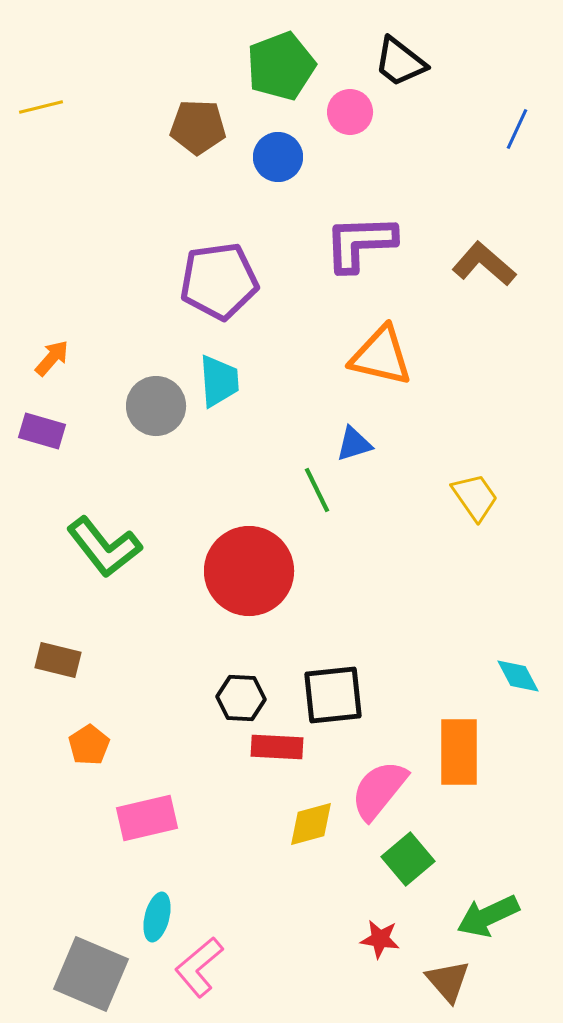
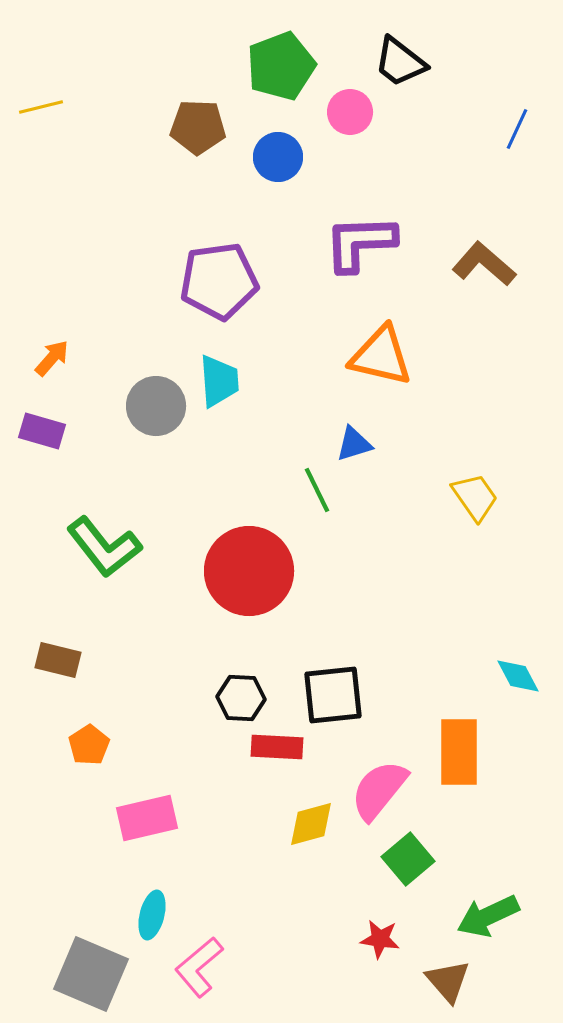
cyan ellipse: moved 5 px left, 2 px up
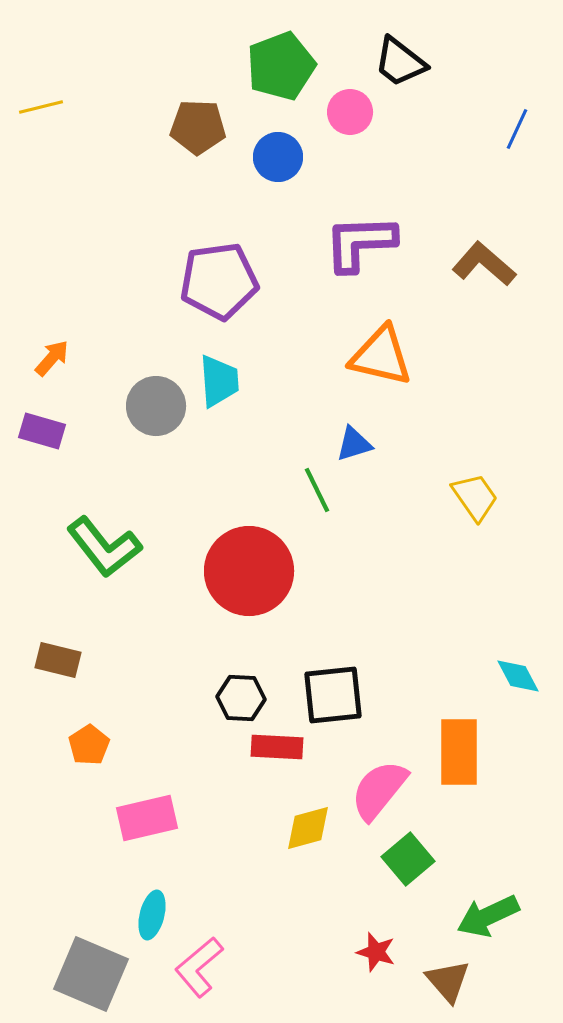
yellow diamond: moved 3 px left, 4 px down
red star: moved 4 px left, 13 px down; rotated 9 degrees clockwise
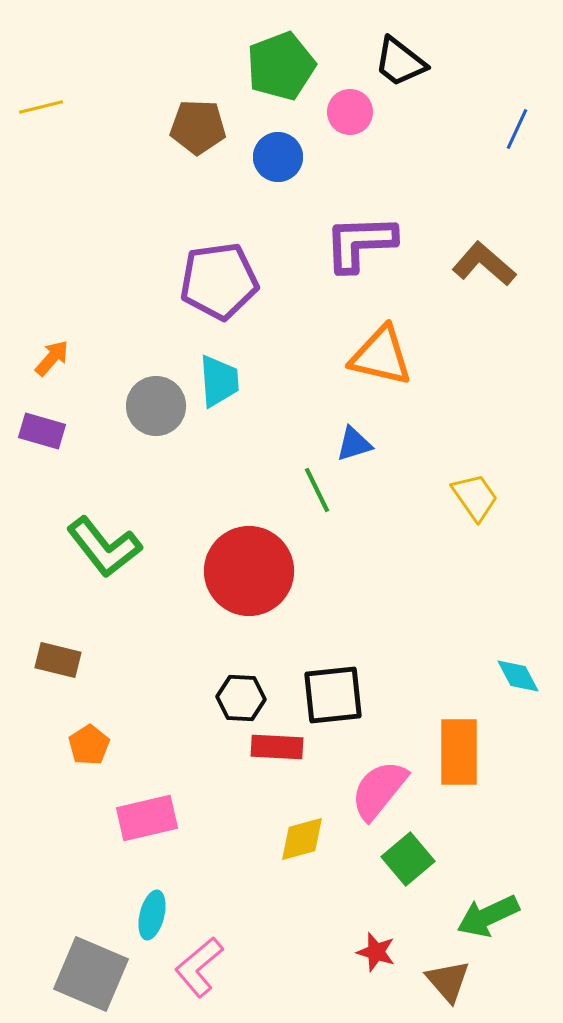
yellow diamond: moved 6 px left, 11 px down
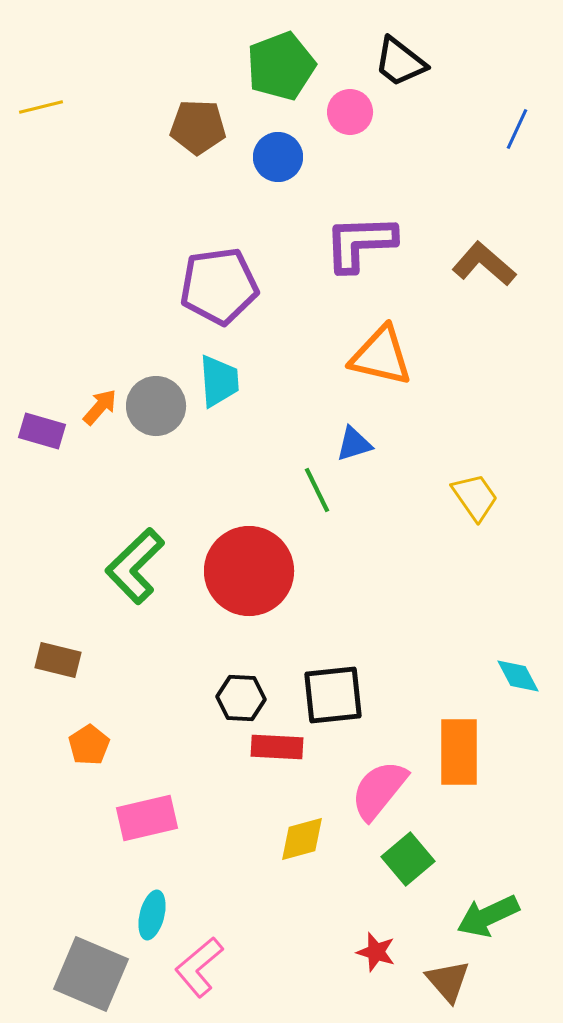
purple pentagon: moved 5 px down
orange arrow: moved 48 px right, 49 px down
green L-shape: moved 31 px right, 19 px down; rotated 84 degrees clockwise
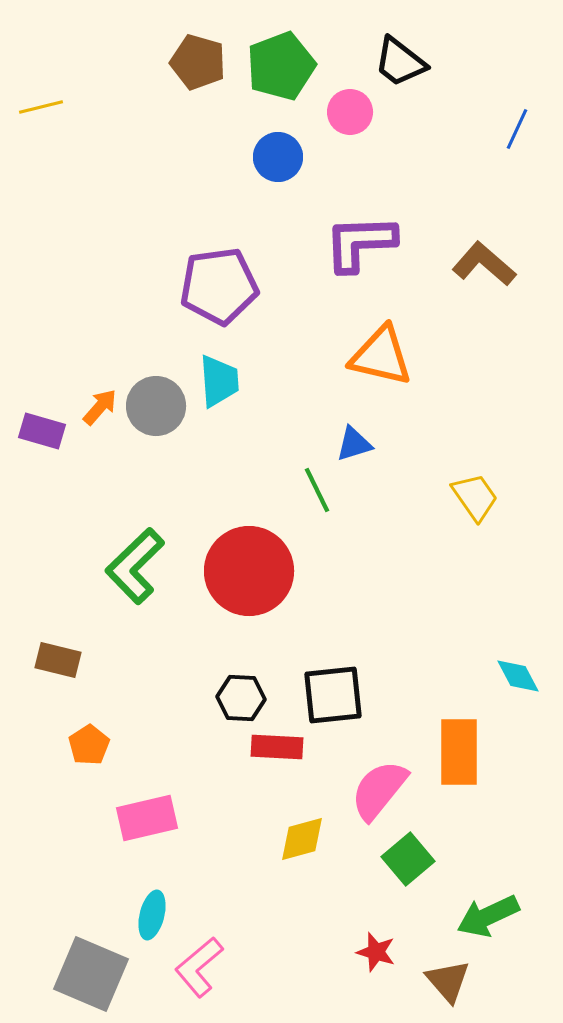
brown pentagon: moved 65 px up; rotated 14 degrees clockwise
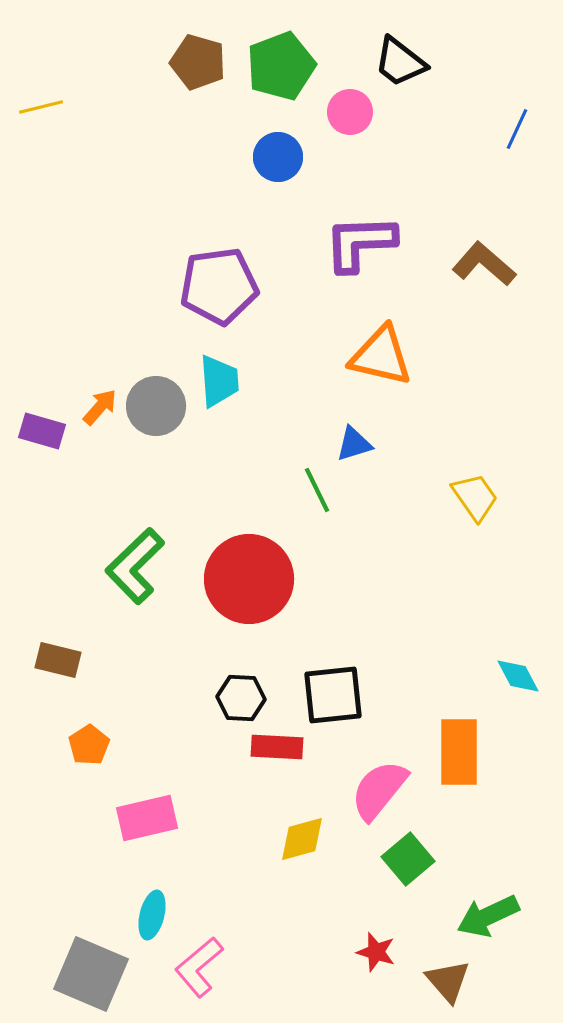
red circle: moved 8 px down
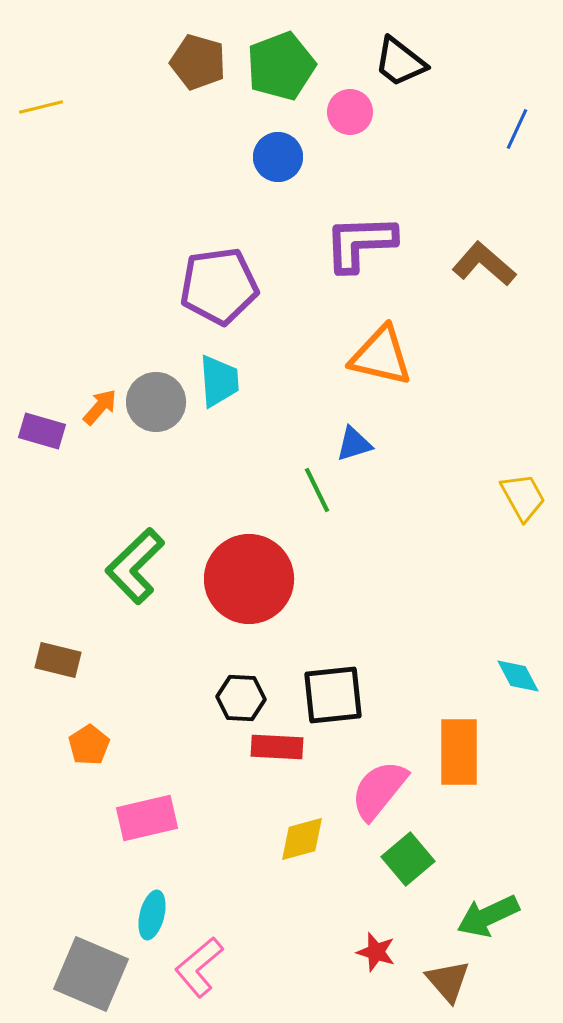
gray circle: moved 4 px up
yellow trapezoid: moved 48 px right; rotated 6 degrees clockwise
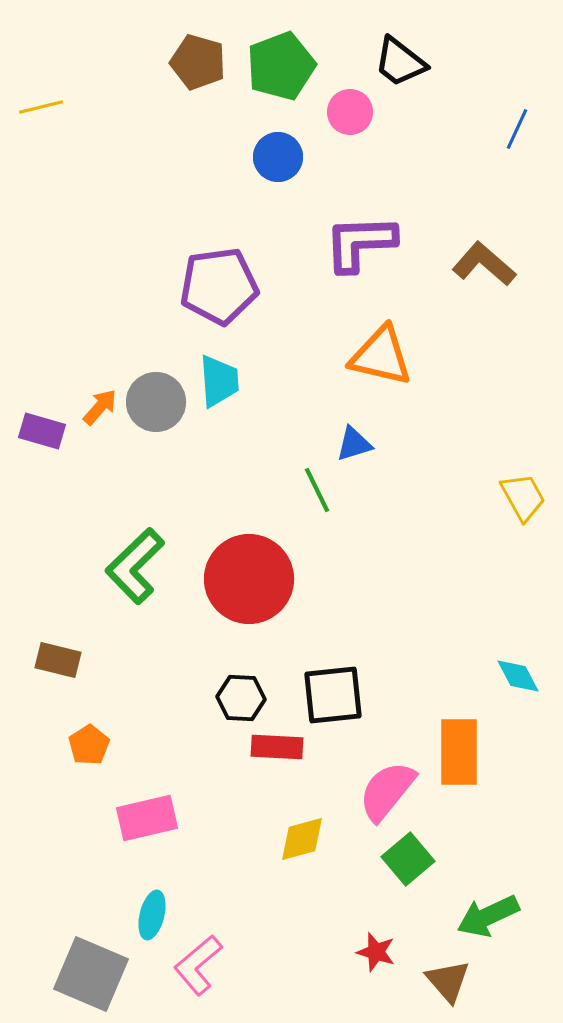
pink semicircle: moved 8 px right, 1 px down
pink L-shape: moved 1 px left, 2 px up
